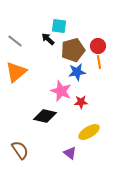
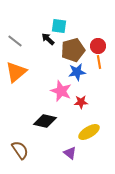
black diamond: moved 5 px down
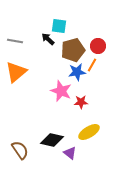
gray line: rotated 28 degrees counterclockwise
orange line: moved 7 px left, 3 px down; rotated 40 degrees clockwise
black diamond: moved 7 px right, 19 px down
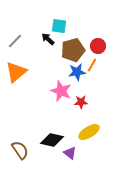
gray line: rotated 56 degrees counterclockwise
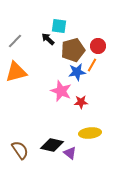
orange triangle: rotated 25 degrees clockwise
yellow ellipse: moved 1 px right, 1 px down; rotated 25 degrees clockwise
black diamond: moved 5 px down
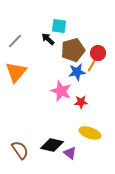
red circle: moved 7 px down
orange triangle: rotated 35 degrees counterclockwise
yellow ellipse: rotated 25 degrees clockwise
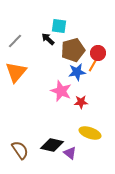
orange line: moved 1 px right
